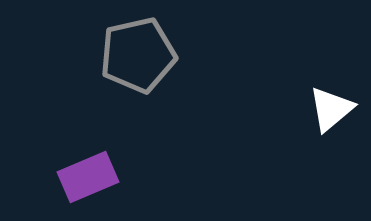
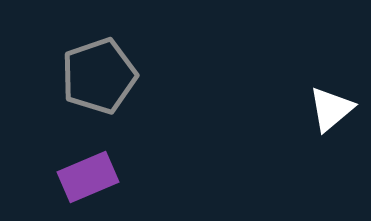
gray pentagon: moved 39 px left, 21 px down; rotated 6 degrees counterclockwise
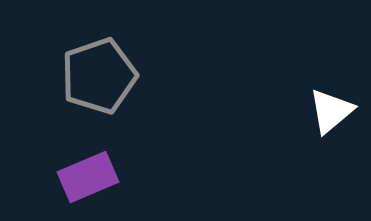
white triangle: moved 2 px down
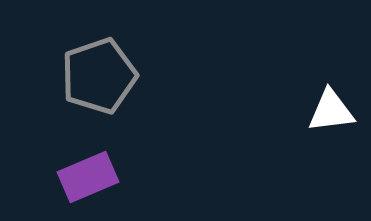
white triangle: rotated 33 degrees clockwise
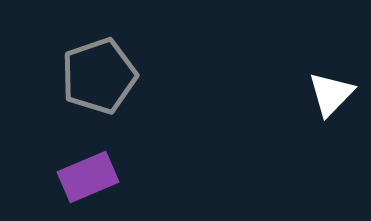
white triangle: moved 17 px up; rotated 39 degrees counterclockwise
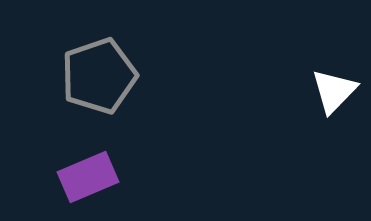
white triangle: moved 3 px right, 3 px up
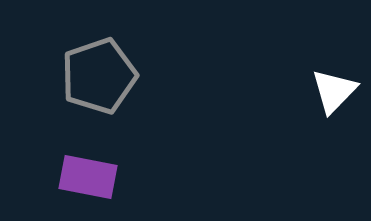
purple rectangle: rotated 34 degrees clockwise
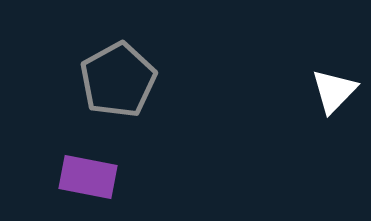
gray pentagon: moved 19 px right, 4 px down; rotated 10 degrees counterclockwise
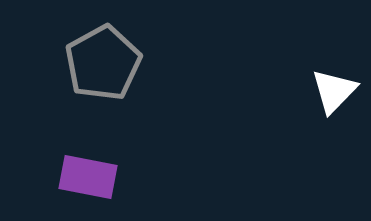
gray pentagon: moved 15 px left, 17 px up
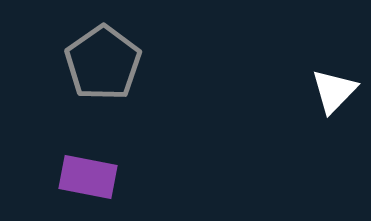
gray pentagon: rotated 6 degrees counterclockwise
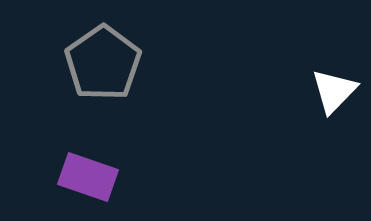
purple rectangle: rotated 8 degrees clockwise
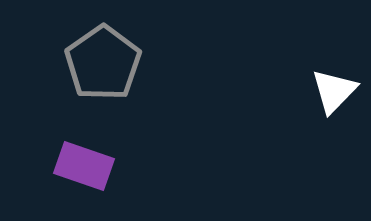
purple rectangle: moved 4 px left, 11 px up
